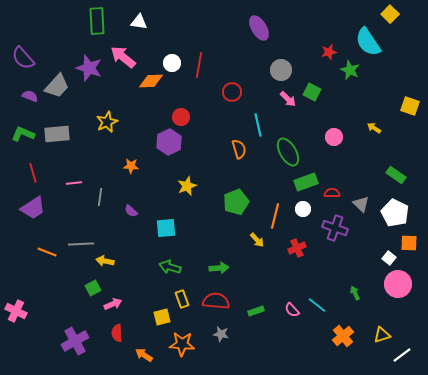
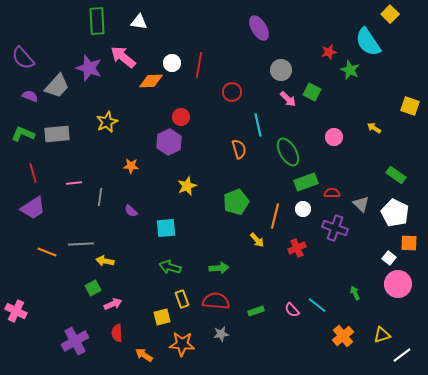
gray star at (221, 334): rotated 21 degrees counterclockwise
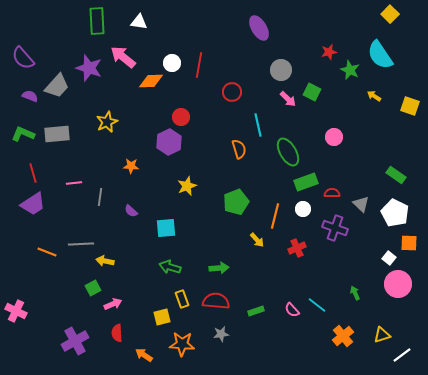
cyan semicircle at (368, 42): moved 12 px right, 13 px down
yellow arrow at (374, 128): moved 32 px up
purple trapezoid at (33, 208): moved 4 px up
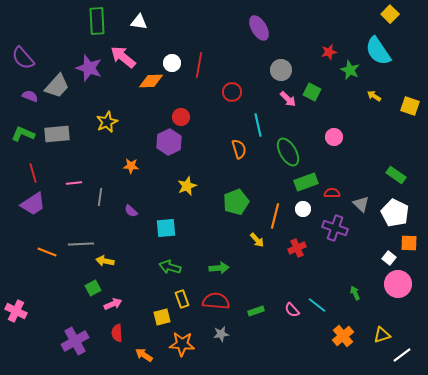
cyan semicircle at (380, 55): moved 2 px left, 4 px up
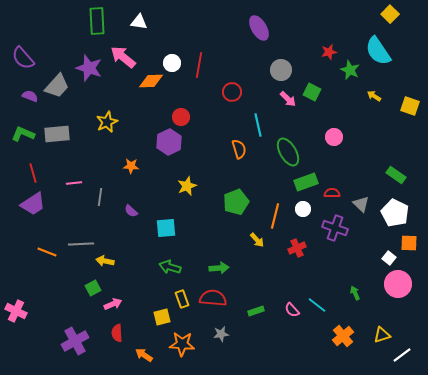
red semicircle at (216, 301): moved 3 px left, 3 px up
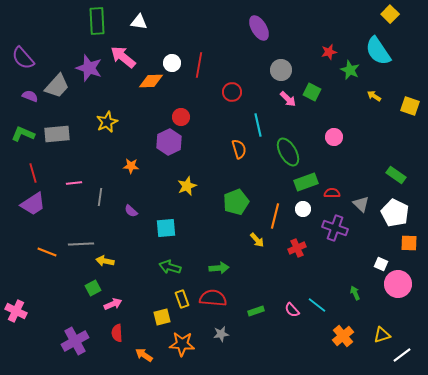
white square at (389, 258): moved 8 px left, 6 px down; rotated 16 degrees counterclockwise
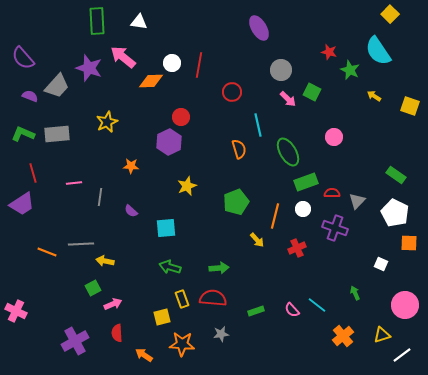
red star at (329, 52): rotated 28 degrees clockwise
purple trapezoid at (33, 204): moved 11 px left
gray triangle at (361, 204): moved 4 px left, 3 px up; rotated 30 degrees clockwise
pink circle at (398, 284): moved 7 px right, 21 px down
